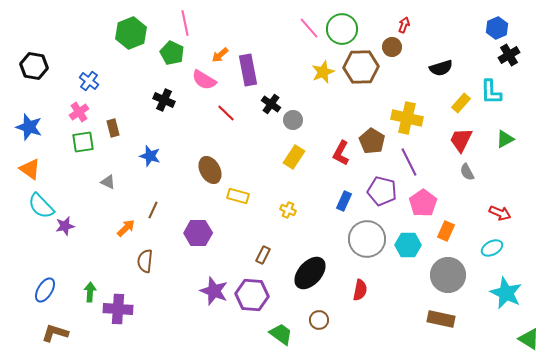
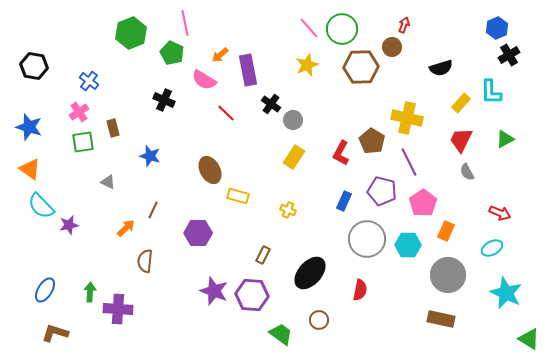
yellow star at (323, 72): moved 16 px left, 7 px up
purple star at (65, 226): moved 4 px right, 1 px up
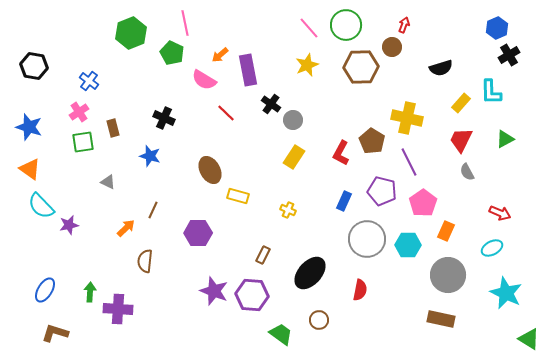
green circle at (342, 29): moved 4 px right, 4 px up
black cross at (164, 100): moved 18 px down
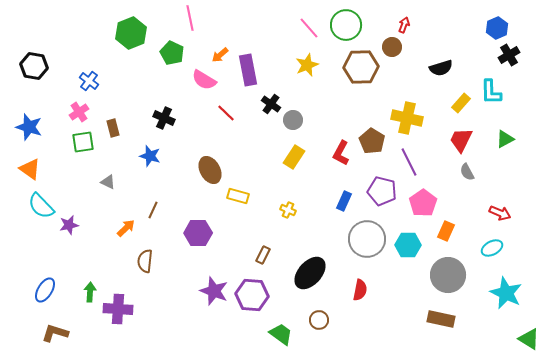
pink line at (185, 23): moved 5 px right, 5 px up
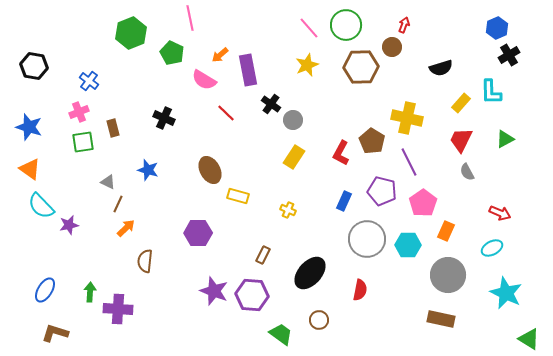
pink cross at (79, 112): rotated 12 degrees clockwise
blue star at (150, 156): moved 2 px left, 14 px down
brown line at (153, 210): moved 35 px left, 6 px up
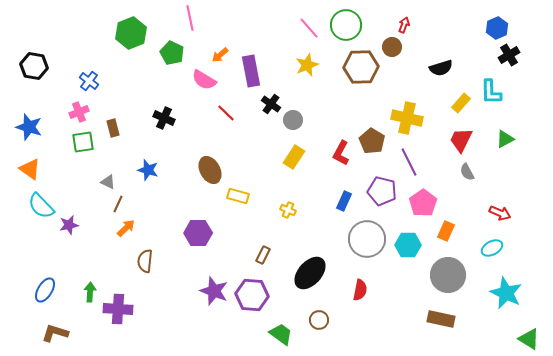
purple rectangle at (248, 70): moved 3 px right, 1 px down
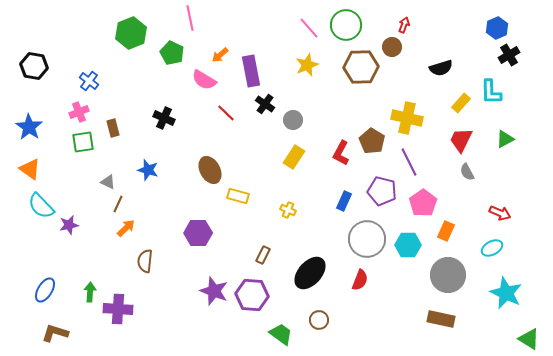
black cross at (271, 104): moved 6 px left
blue star at (29, 127): rotated 16 degrees clockwise
red semicircle at (360, 290): moved 10 px up; rotated 10 degrees clockwise
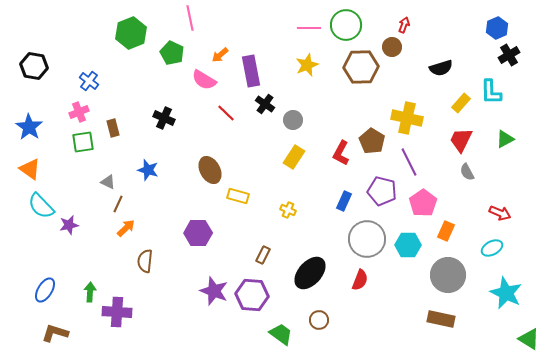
pink line at (309, 28): rotated 50 degrees counterclockwise
purple cross at (118, 309): moved 1 px left, 3 px down
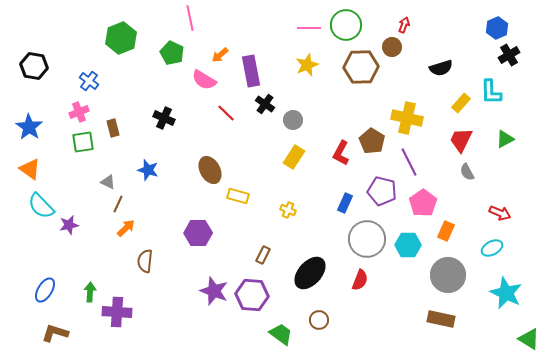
green hexagon at (131, 33): moved 10 px left, 5 px down
blue rectangle at (344, 201): moved 1 px right, 2 px down
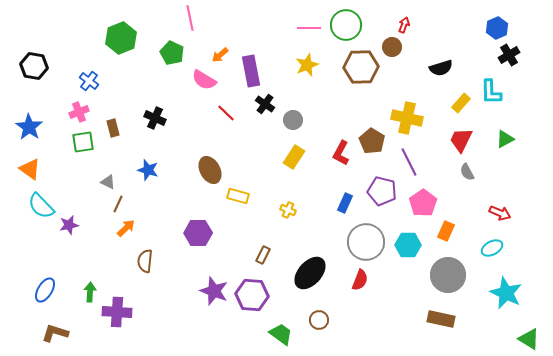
black cross at (164, 118): moved 9 px left
gray circle at (367, 239): moved 1 px left, 3 px down
